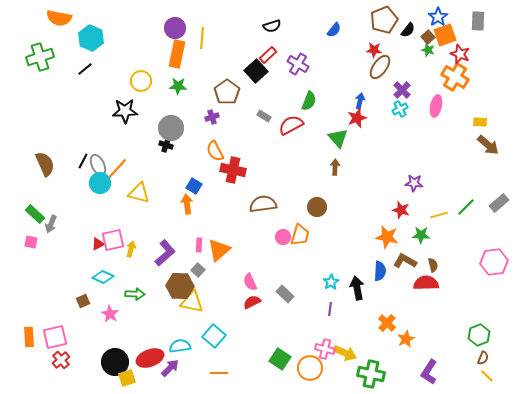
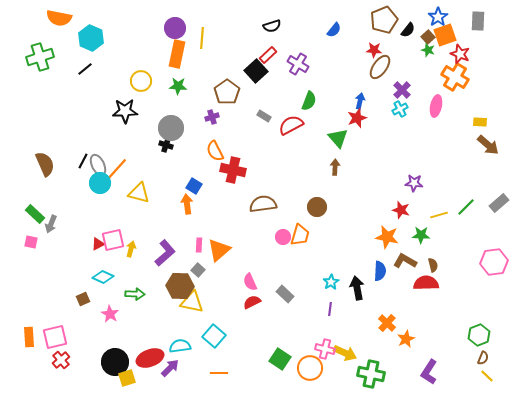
brown square at (83, 301): moved 2 px up
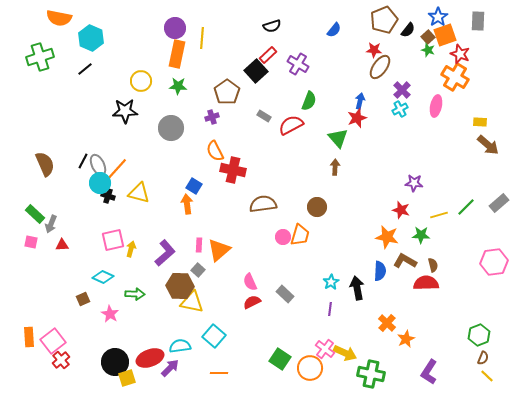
black cross at (166, 145): moved 58 px left, 51 px down
red triangle at (98, 244): moved 36 px left, 1 px down; rotated 24 degrees clockwise
pink square at (55, 337): moved 2 px left, 4 px down; rotated 25 degrees counterclockwise
pink cross at (325, 349): rotated 24 degrees clockwise
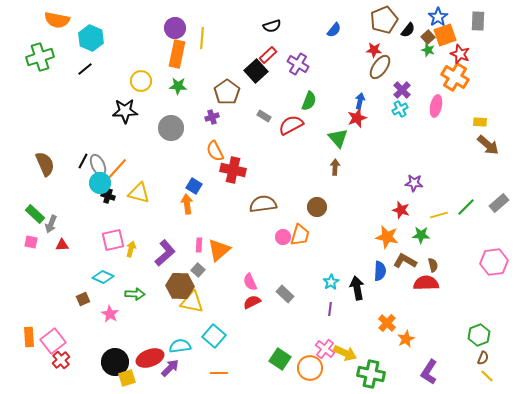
orange semicircle at (59, 18): moved 2 px left, 2 px down
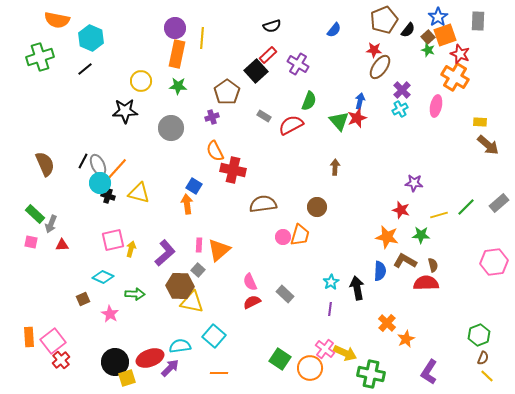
green triangle at (338, 138): moved 1 px right, 17 px up
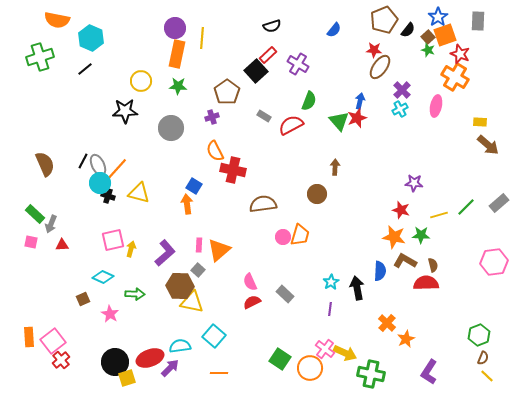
brown circle at (317, 207): moved 13 px up
orange star at (387, 237): moved 7 px right
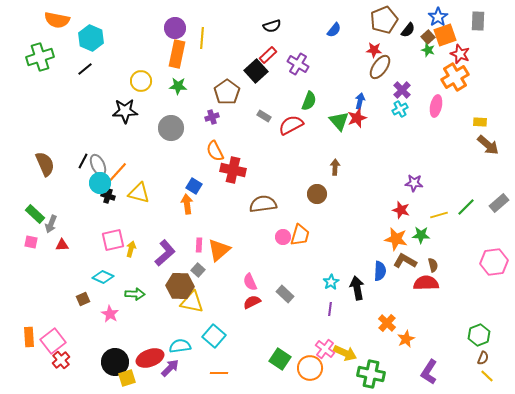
orange cross at (455, 77): rotated 28 degrees clockwise
orange line at (116, 170): moved 4 px down
orange star at (394, 237): moved 2 px right, 2 px down
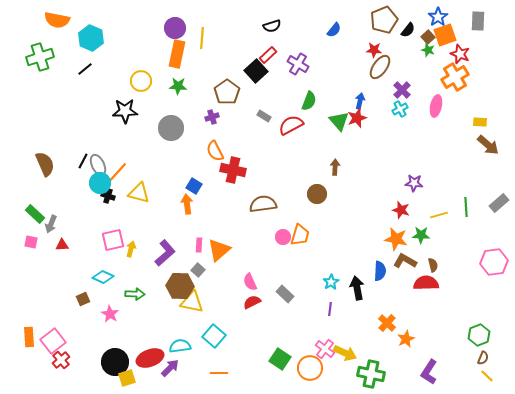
green line at (466, 207): rotated 48 degrees counterclockwise
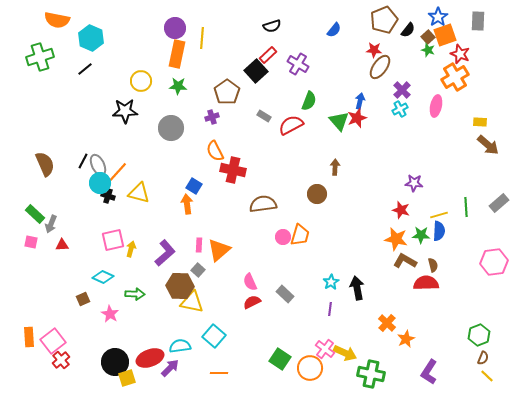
blue semicircle at (380, 271): moved 59 px right, 40 px up
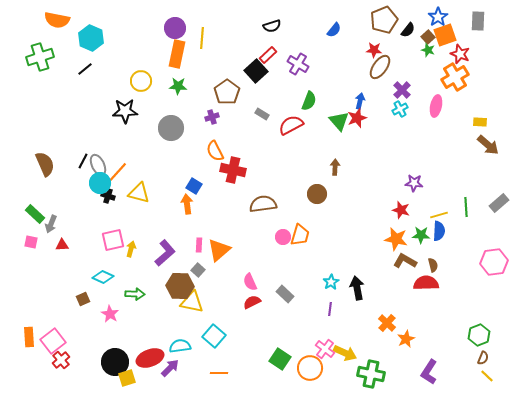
gray rectangle at (264, 116): moved 2 px left, 2 px up
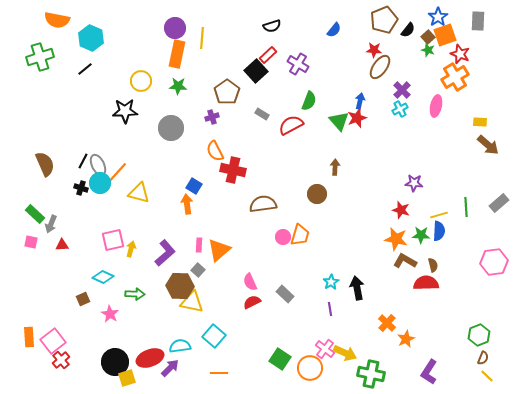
black cross at (108, 196): moved 27 px left, 8 px up
purple line at (330, 309): rotated 16 degrees counterclockwise
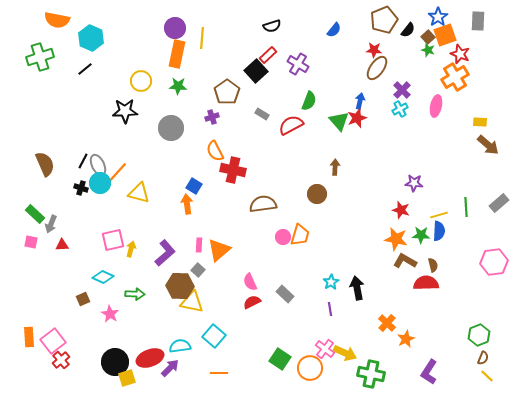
brown ellipse at (380, 67): moved 3 px left, 1 px down
